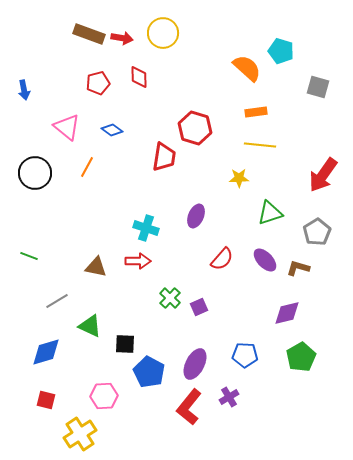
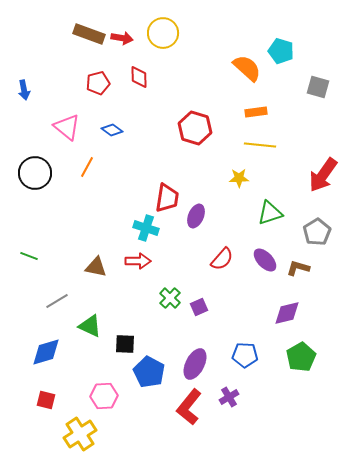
red trapezoid at (164, 157): moved 3 px right, 41 px down
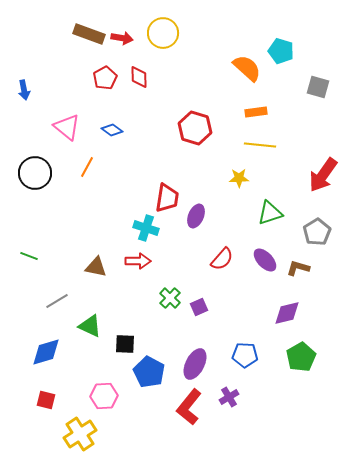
red pentagon at (98, 83): moved 7 px right, 5 px up; rotated 15 degrees counterclockwise
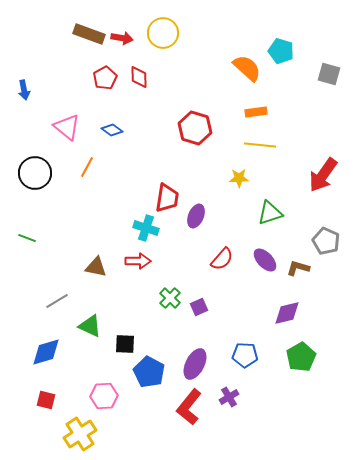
gray square at (318, 87): moved 11 px right, 13 px up
gray pentagon at (317, 232): moved 9 px right, 9 px down; rotated 16 degrees counterclockwise
green line at (29, 256): moved 2 px left, 18 px up
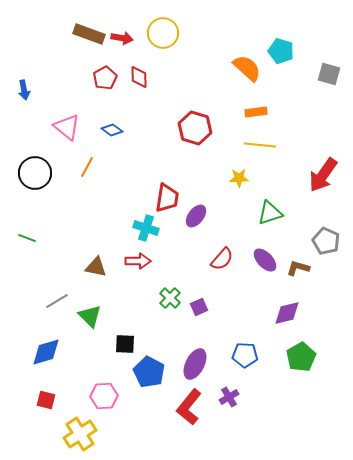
purple ellipse at (196, 216): rotated 15 degrees clockwise
green triangle at (90, 326): moved 10 px up; rotated 20 degrees clockwise
